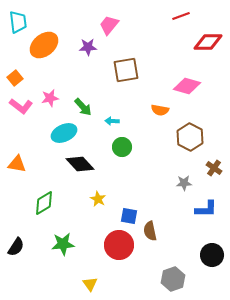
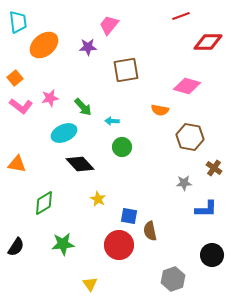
brown hexagon: rotated 16 degrees counterclockwise
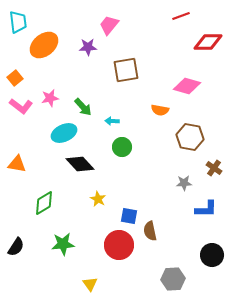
gray hexagon: rotated 15 degrees clockwise
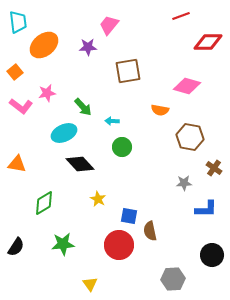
brown square: moved 2 px right, 1 px down
orange square: moved 6 px up
pink star: moved 3 px left, 5 px up
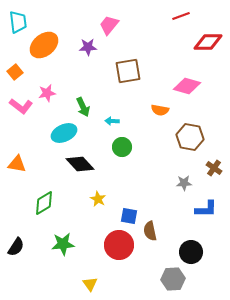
green arrow: rotated 18 degrees clockwise
black circle: moved 21 px left, 3 px up
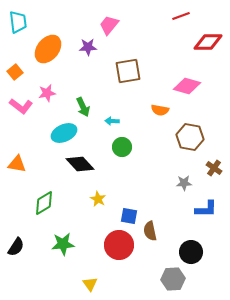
orange ellipse: moved 4 px right, 4 px down; rotated 12 degrees counterclockwise
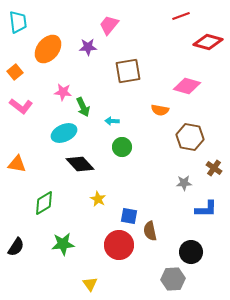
red diamond: rotated 16 degrees clockwise
pink star: moved 16 px right, 1 px up; rotated 18 degrees clockwise
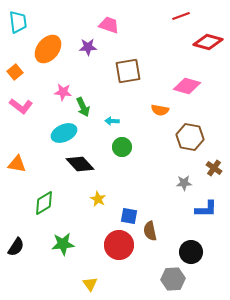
pink trapezoid: rotated 70 degrees clockwise
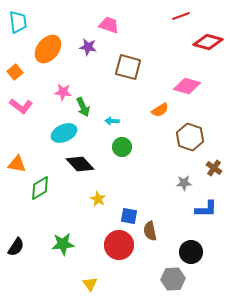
purple star: rotated 12 degrees clockwise
brown square: moved 4 px up; rotated 24 degrees clockwise
orange semicircle: rotated 42 degrees counterclockwise
brown hexagon: rotated 8 degrees clockwise
green diamond: moved 4 px left, 15 px up
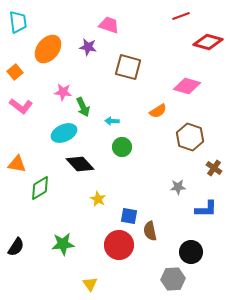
orange semicircle: moved 2 px left, 1 px down
gray star: moved 6 px left, 4 px down
